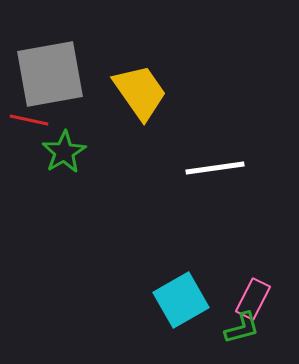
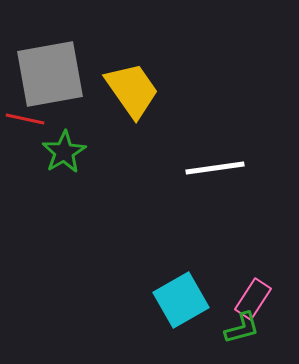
yellow trapezoid: moved 8 px left, 2 px up
red line: moved 4 px left, 1 px up
pink rectangle: rotated 6 degrees clockwise
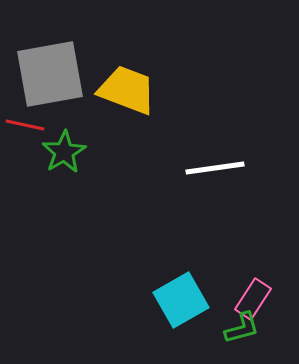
yellow trapezoid: moved 5 px left; rotated 34 degrees counterclockwise
red line: moved 6 px down
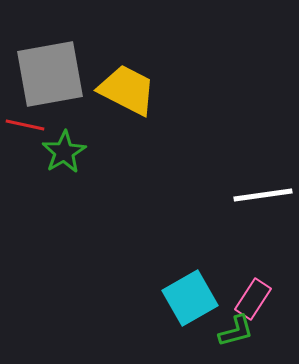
yellow trapezoid: rotated 6 degrees clockwise
white line: moved 48 px right, 27 px down
cyan square: moved 9 px right, 2 px up
green L-shape: moved 6 px left, 3 px down
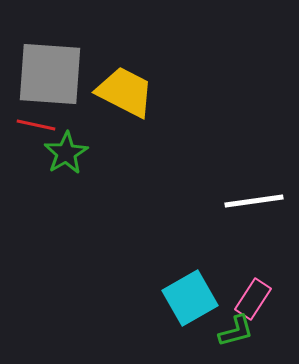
gray square: rotated 14 degrees clockwise
yellow trapezoid: moved 2 px left, 2 px down
red line: moved 11 px right
green star: moved 2 px right, 1 px down
white line: moved 9 px left, 6 px down
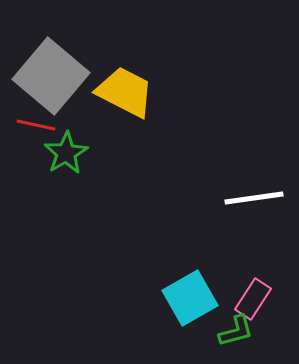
gray square: moved 1 px right, 2 px down; rotated 36 degrees clockwise
white line: moved 3 px up
